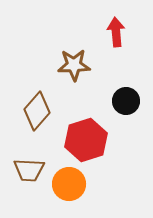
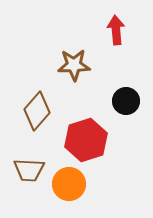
red arrow: moved 2 px up
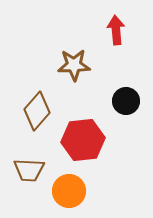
red hexagon: moved 3 px left; rotated 12 degrees clockwise
orange circle: moved 7 px down
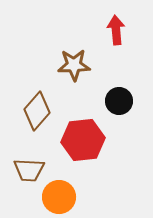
black circle: moved 7 px left
orange circle: moved 10 px left, 6 px down
